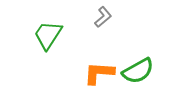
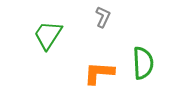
gray L-shape: rotated 25 degrees counterclockwise
green semicircle: moved 5 px right, 8 px up; rotated 64 degrees counterclockwise
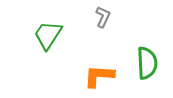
green semicircle: moved 4 px right
orange L-shape: moved 3 px down
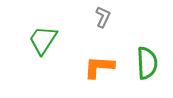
green trapezoid: moved 5 px left, 5 px down
orange L-shape: moved 9 px up
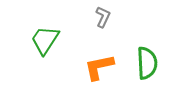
green trapezoid: moved 2 px right
orange L-shape: rotated 16 degrees counterclockwise
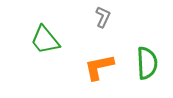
green trapezoid: rotated 72 degrees counterclockwise
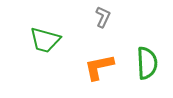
green trapezoid: rotated 36 degrees counterclockwise
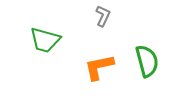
gray L-shape: moved 1 px up
green semicircle: moved 2 px up; rotated 12 degrees counterclockwise
